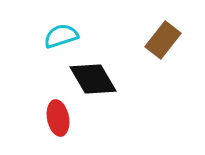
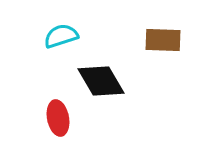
brown rectangle: rotated 54 degrees clockwise
black diamond: moved 8 px right, 2 px down
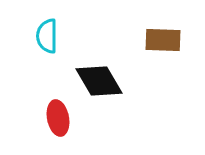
cyan semicircle: moved 14 px left; rotated 72 degrees counterclockwise
black diamond: moved 2 px left
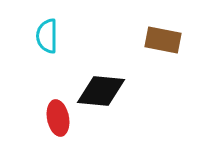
brown rectangle: rotated 9 degrees clockwise
black diamond: moved 2 px right, 10 px down; rotated 54 degrees counterclockwise
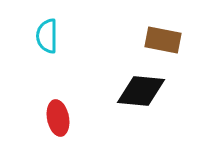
black diamond: moved 40 px right
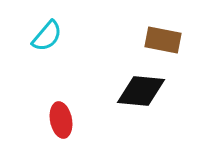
cyan semicircle: rotated 140 degrees counterclockwise
red ellipse: moved 3 px right, 2 px down
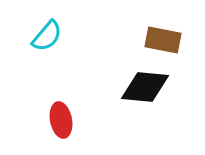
black diamond: moved 4 px right, 4 px up
